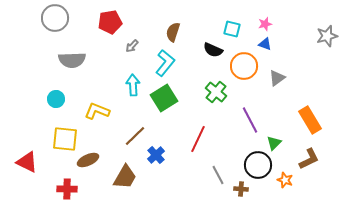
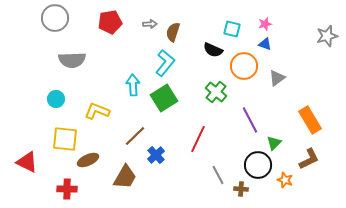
gray arrow: moved 18 px right, 22 px up; rotated 136 degrees counterclockwise
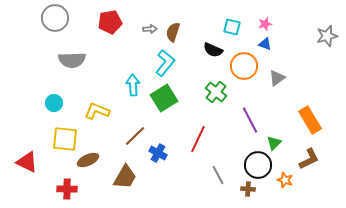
gray arrow: moved 5 px down
cyan square: moved 2 px up
cyan circle: moved 2 px left, 4 px down
blue cross: moved 2 px right, 2 px up; rotated 18 degrees counterclockwise
brown cross: moved 7 px right
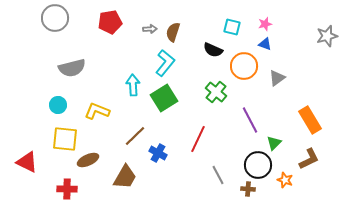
gray semicircle: moved 8 px down; rotated 12 degrees counterclockwise
cyan circle: moved 4 px right, 2 px down
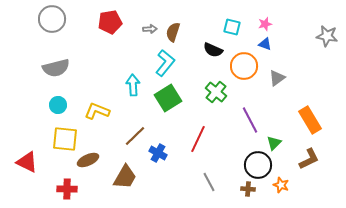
gray circle: moved 3 px left, 1 px down
gray star: rotated 25 degrees clockwise
gray semicircle: moved 16 px left
green square: moved 4 px right
gray line: moved 9 px left, 7 px down
orange star: moved 4 px left, 5 px down
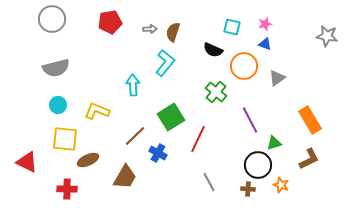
green square: moved 3 px right, 19 px down
green triangle: rotated 28 degrees clockwise
